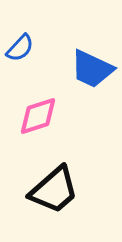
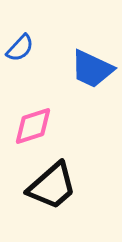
pink diamond: moved 5 px left, 10 px down
black trapezoid: moved 2 px left, 4 px up
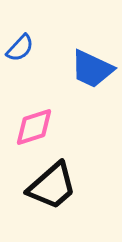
pink diamond: moved 1 px right, 1 px down
